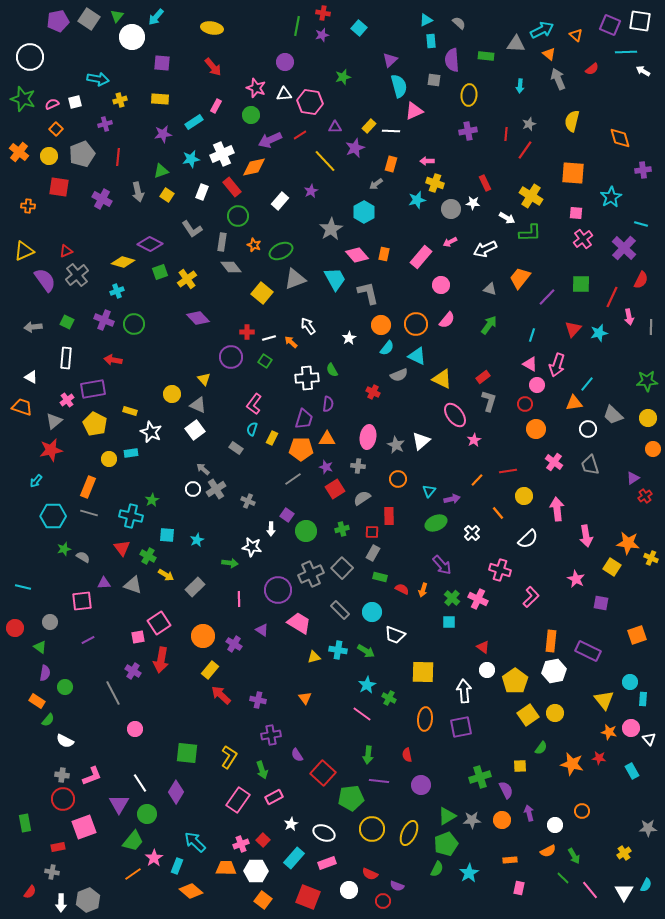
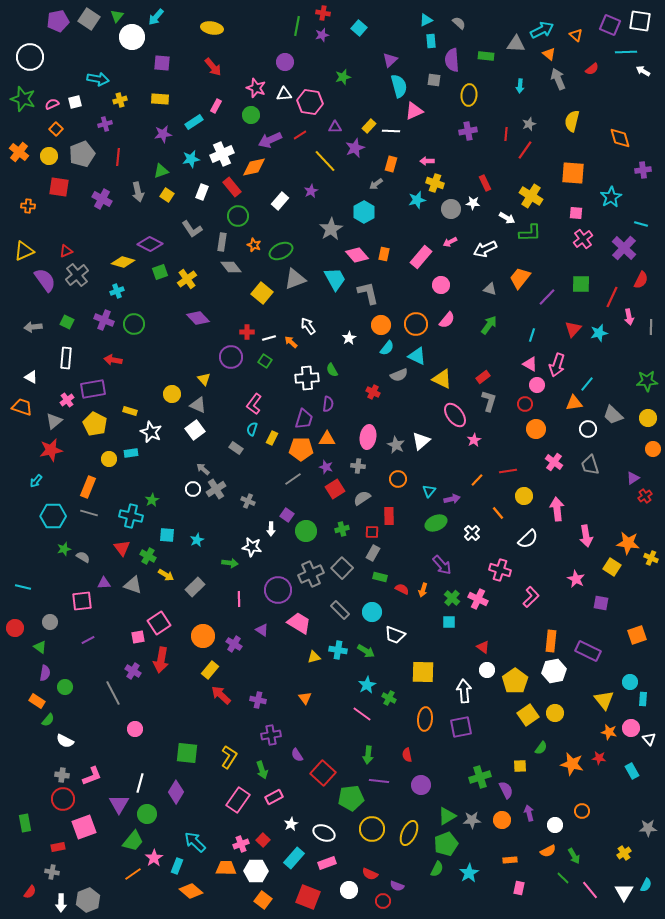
white line at (140, 783): rotated 48 degrees clockwise
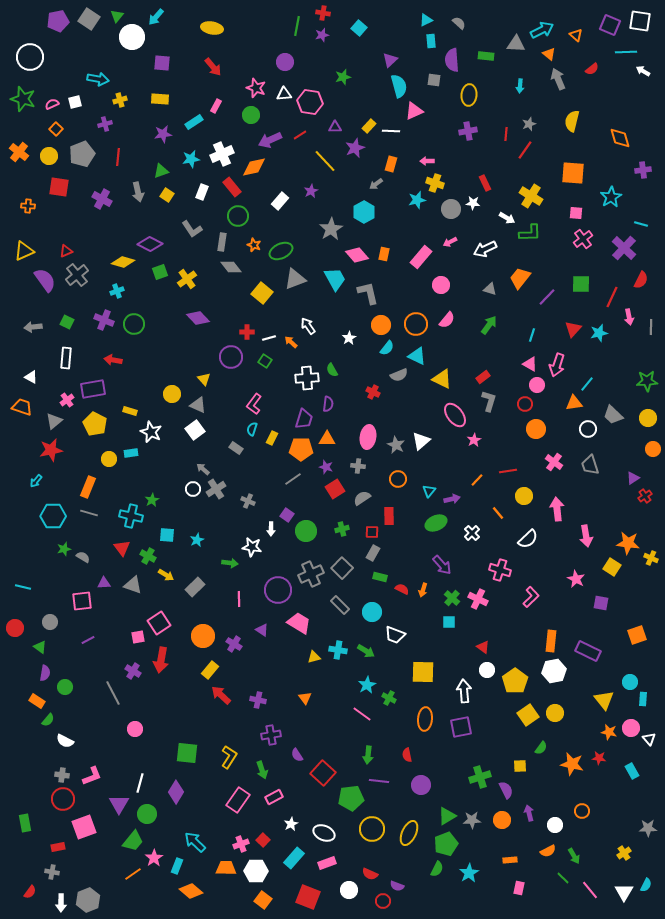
gray rectangle at (340, 610): moved 5 px up
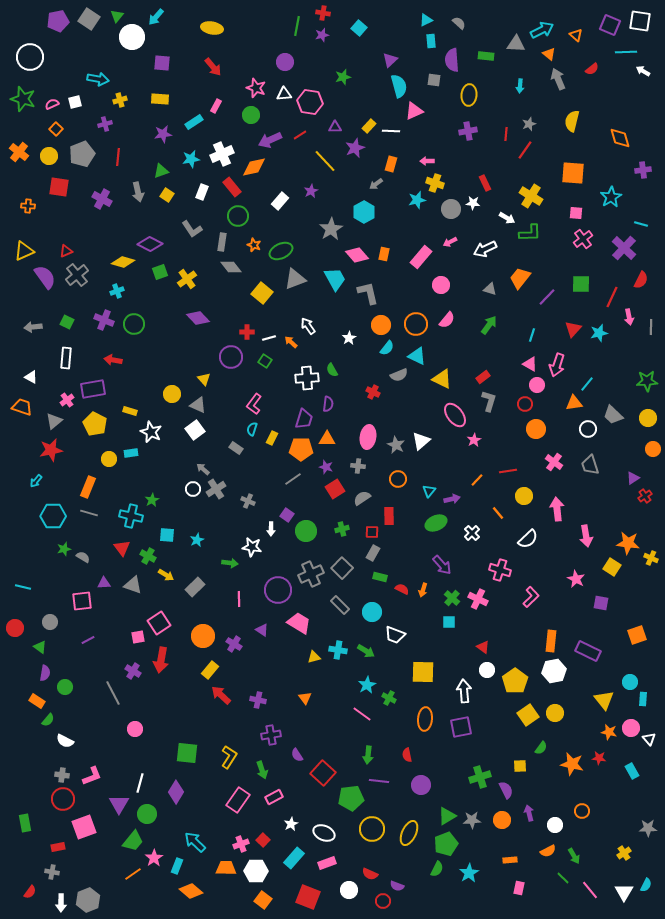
purple semicircle at (45, 280): moved 3 px up
